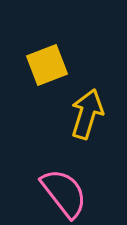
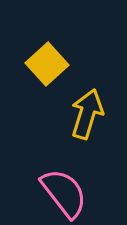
yellow square: moved 1 px up; rotated 21 degrees counterclockwise
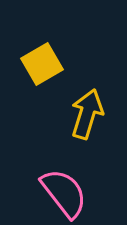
yellow square: moved 5 px left; rotated 12 degrees clockwise
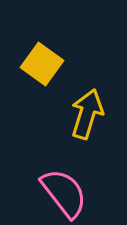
yellow square: rotated 24 degrees counterclockwise
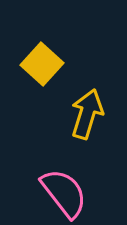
yellow square: rotated 6 degrees clockwise
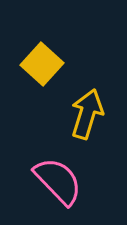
pink semicircle: moved 6 px left, 12 px up; rotated 6 degrees counterclockwise
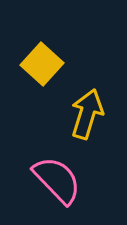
pink semicircle: moved 1 px left, 1 px up
